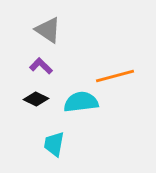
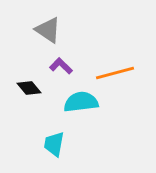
purple L-shape: moved 20 px right
orange line: moved 3 px up
black diamond: moved 7 px left, 11 px up; rotated 25 degrees clockwise
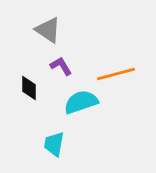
purple L-shape: rotated 15 degrees clockwise
orange line: moved 1 px right, 1 px down
black diamond: rotated 40 degrees clockwise
cyan semicircle: rotated 12 degrees counterclockwise
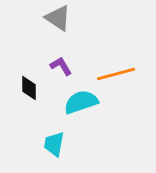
gray triangle: moved 10 px right, 12 px up
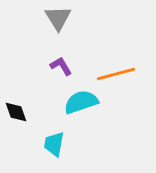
gray triangle: rotated 24 degrees clockwise
black diamond: moved 13 px left, 24 px down; rotated 20 degrees counterclockwise
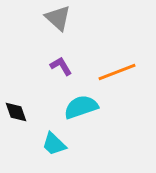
gray triangle: rotated 16 degrees counterclockwise
orange line: moved 1 px right, 2 px up; rotated 6 degrees counterclockwise
cyan semicircle: moved 5 px down
cyan trapezoid: rotated 56 degrees counterclockwise
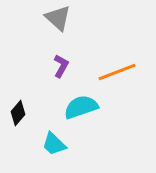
purple L-shape: rotated 60 degrees clockwise
black diamond: moved 2 px right, 1 px down; rotated 60 degrees clockwise
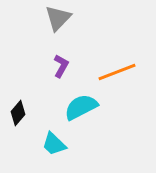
gray triangle: rotated 32 degrees clockwise
cyan semicircle: rotated 8 degrees counterclockwise
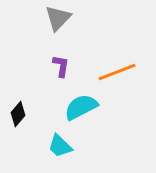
purple L-shape: rotated 20 degrees counterclockwise
black diamond: moved 1 px down
cyan trapezoid: moved 6 px right, 2 px down
